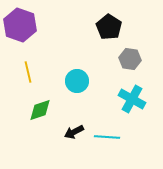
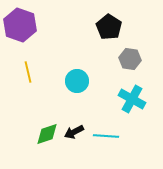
green diamond: moved 7 px right, 24 px down
cyan line: moved 1 px left, 1 px up
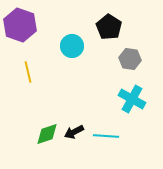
cyan circle: moved 5 px left, 35 px up
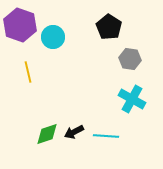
cyan circle: moved 19 px left, 9 px up
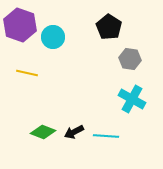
yellow line: moved 1 px left, 1 px down; rotated 65 degrees counterclockwise
green diamond: moved 4 px left, 2 px up; rotated 40 degrees clockwise
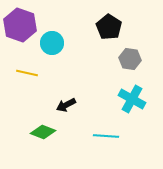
cyan circle: moved 1 px left, 6 px down
black arrow: moved 8 px left, 27 px up
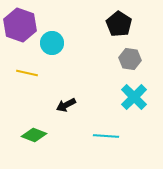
black pentagon: moved 10 px right, 3 px up
cyan cross: moved 2 px right, 2 px up; rotated 16 degrees clockwise
green diamond: moved 9 px left, 3 px down
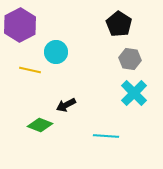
purple hexagon: rotated 12 degrees clockwise
cyan circle: moved 4 px right, 9 px down
yellow line: moved 3 px right, 3 px up
cyan cross: moved 4 px up
green diamond: moved 6 px right, 10 px up
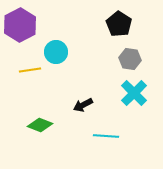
yellow line: rotated 20 degrees counterclockwise
black arrow: moved 17 px right
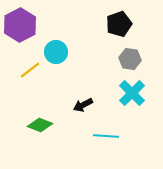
black pentagon: rotated 20 degrees clockwise
yellow line: rotated 30 degrees counterclockwise
cyan cross: moved 2 px left
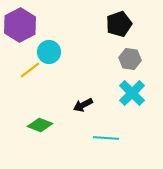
cyan circle: moved 7 px left
cyan line: moved 2 px down
